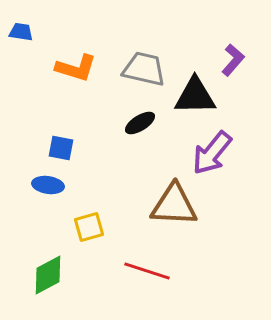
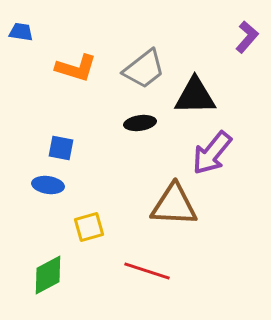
purple L-shape: moved 14 px right, 23 px up
gray trapezoid: rotated 129 degrees clockwise
black ellipse: rotated 24 degrees clockwise
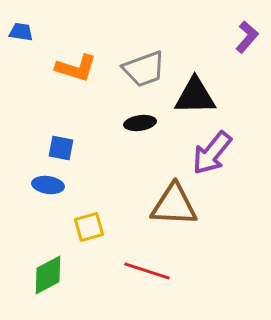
gray trapezoid: rotated 18 degrees clockwise
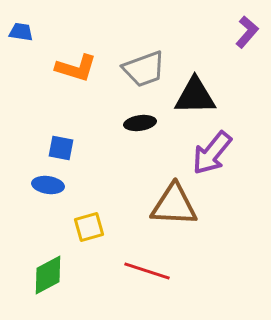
purple L-shape: moved 5 px up
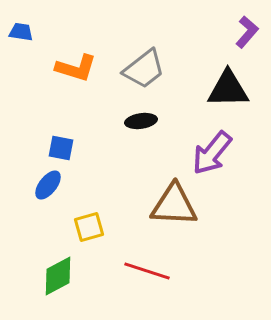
gray trapezoid: rotated 18 degrees counterclockwise
black triangle: moved 33 px right, 7 px up
black ellipse: moved 1 px right, 2 px up
blue ellipse: rotated 60 degrees counterclockwise
green diamond: moved 10 px right, 1 px down
